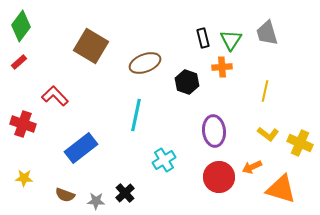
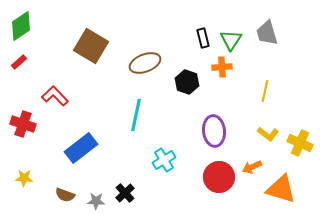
green diamond: rotated 20 degrees clockwise
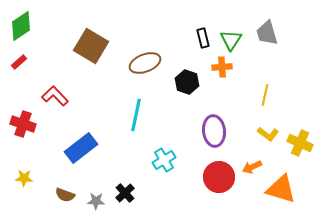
yellow line: moved 4 px down
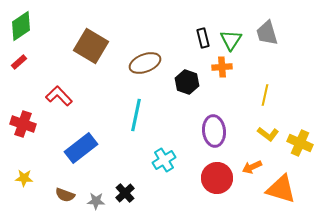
red L-shape: moved 4 px right
red circle: moved 2 px left, 1 px down
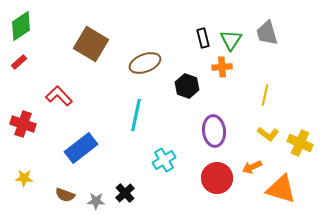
brown square: moved 2 px up
black hexagon: moved 4 px down
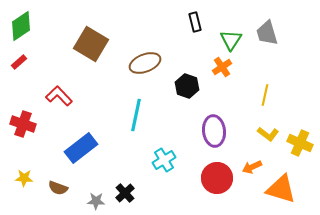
black rectangle: moved 8 px left, 16 px up
orange cross: rotated 30 degrees counterclockwise
brown semicircle: moved 7 px left, 7 px up
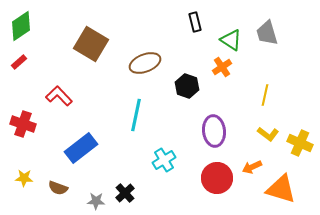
green triangle: rotated 30 degrees counterclockwise
